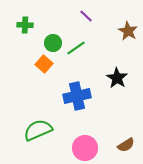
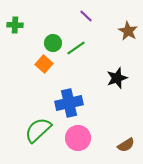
green cross: moved 10 px left
black star: rotated 20 degrees clockwise
blue cross: moved 8 px left, 7 px down
green semicircle: rotated 20 degrees counterclockwise
pink circle: moved 7 px left, 10 px up
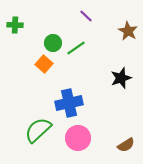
black star: moved 4 px right
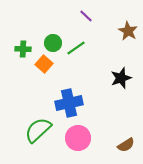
green cross: moved 8 px right, 24 px down
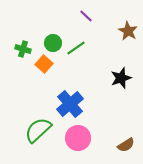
green cross: rotated 14 degrees clockwise
blue cross: moved 1 px right, 1 px down; rotated 28 degrees counterclockwise
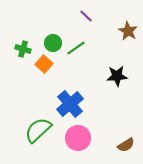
black star: moved 4 px left, 2 px up; rotated 15 degrees clockwise
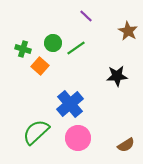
orange square: moved 4 px left, 2 px down
green semicircle: moved 2 px left, 2 px down
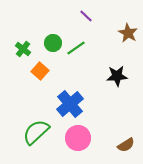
brown star: moved 2 px down
green cross: rotated 21 degrees clockwise
orange square: moved 5 px down
